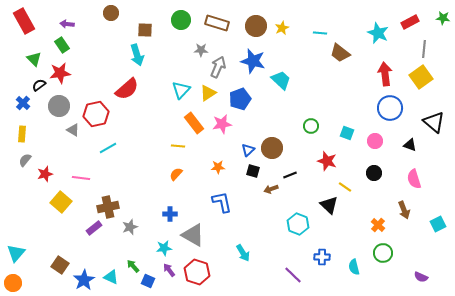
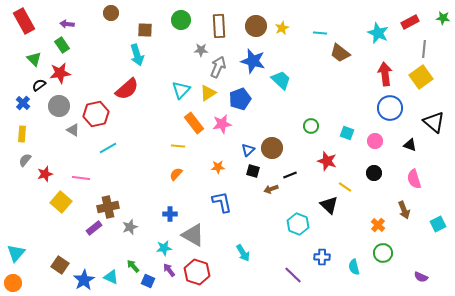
brown rectangle at (217, 23): moved 2 px right, 3 px down; rotated 70 degrees clockwise
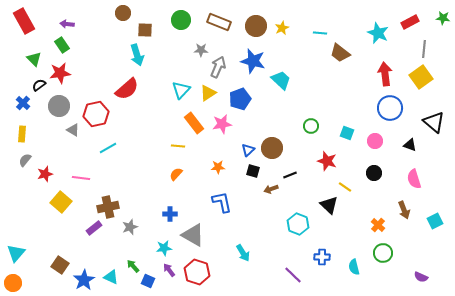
brown circle at (111, 13): moved 12 px right
brown rectangle at (219, 26): moved 4 px up; rotated 65 degrees counterclockwise
cyan square at (438, 224): moved 3 px left, 3 px up
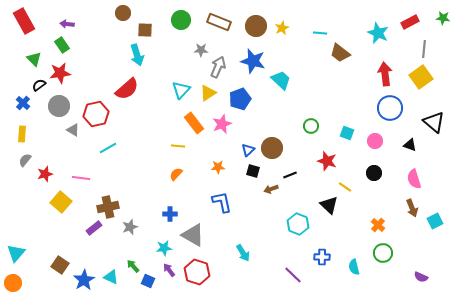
pink star at (222, 124): rotated 12 degrees counterclockwise
brown arrow at (404, 210): moved 8 px right, 2 px up
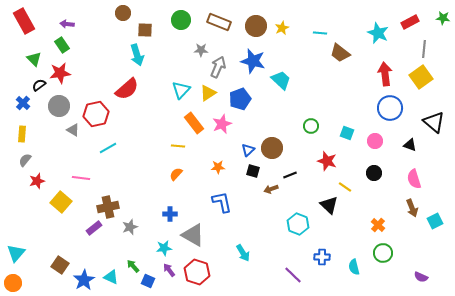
red star at (45, 174): moved 8 px left, 7 px down
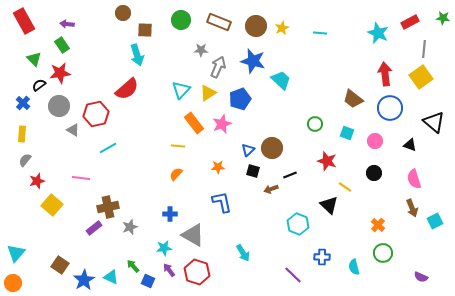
brown trapezoid at (340, 53): moved 13 px right, 46 px down
green circle at (311, 126): moved 4 px right, 2 px up
yellow square at (61, 202): moved 9 px left, 3 px down
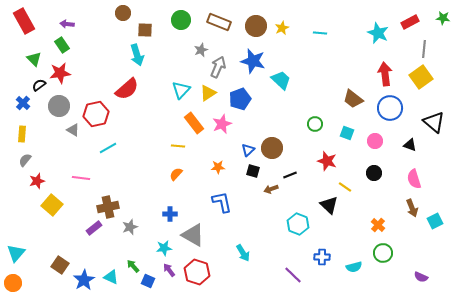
gray star at (201, 50): rotated 24 degrees counterclockwise
cyan semicircle at (354, 267): rotated 91 degrees counterclockwise
